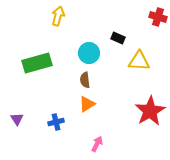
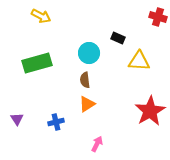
yellow arrow: moved 17 px left; rotated 102 degrees clockwise
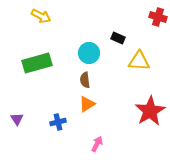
blue cross: moved 2 px right
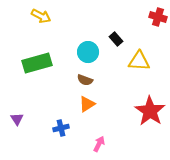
black rectangle: moved 2 px left, 1 px down; rotated 24 degrees clockwise
cyan circle: moved 1 px left, 1 px up
brown semicircle: rotated 63 degrees counterclockwise
red star: rotated 8 degrees counterclockwise
blue cross: moved 3 px right, 6 px down
pink arrow: moved 2 px right
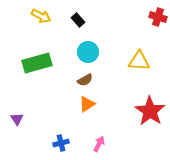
black rectangle: moved 38 px left, 19 px up
brown semicircle: rotated 49 degrees counterclockwise
blue cross: moved 15 px down
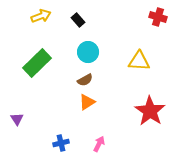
yellow arrow: rotated 48 degrees counterclockwise
green rectangle: rotated 28 degrees counterclockwise
orange triangle: moved 2 px up
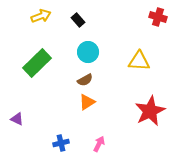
red star: rotated 12 degrees clockwise
purple triangle: rotated 32 degrees counterclockwise
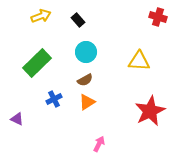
cyan circle: moved 2 px left
blue cross: moved 7 px left, 44 px up; rotated 14 degrees counterclockwise
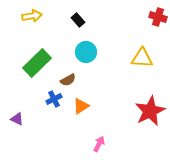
yellow arrow: moved 9 px left; rotated 12 degrees clockwise
yellow triangle: moved 3 px right, 3 px up
brown semicircle: moved 17 px left
orange triangle: moved 6 px left, 4 px down
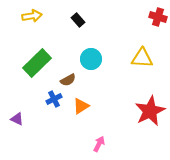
cyan circle: moved 5 px right, 7 px down
